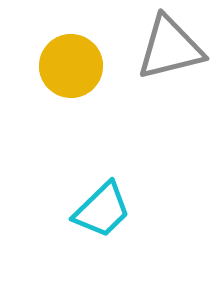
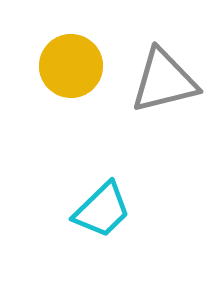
gray triangle: moved 6 px left, 33 px down
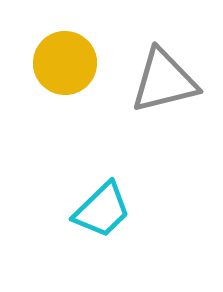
yellow circle: moved 6 px left, 3 px up
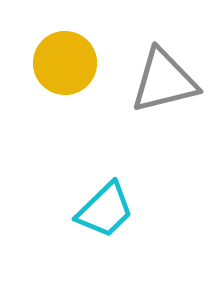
cyan trapezoid: moved 3 px right
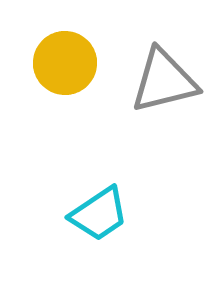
cyan trapezoid: moved 6 px left, 4 px down; rotated 10 degrees clockwise
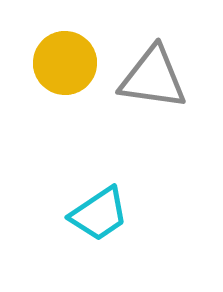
gray triangle: moved 11 px left, 3 px up; rotated 22 degrees clockwise
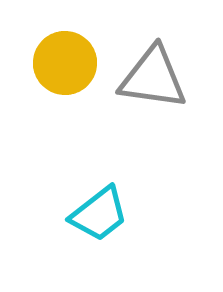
cyan trapezoid: rotated 4 degrees counterclockwise
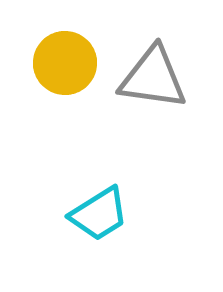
cyan trapezoid: rotated 6 degrees clockwise
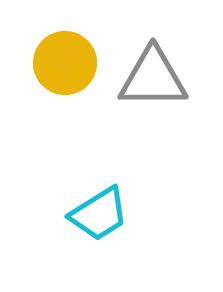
gray triangle: rotated 8 degrees counterclockwise
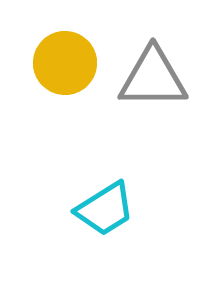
cyan trapezoid: moved 6 px right, 5 px up
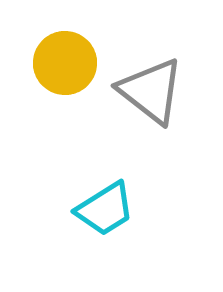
gray triangle: moved 2 px left, 13 px down; rotated 38 degrees clockwise
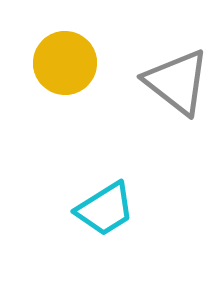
gray triangle: moved 26 px right, 9 px up
